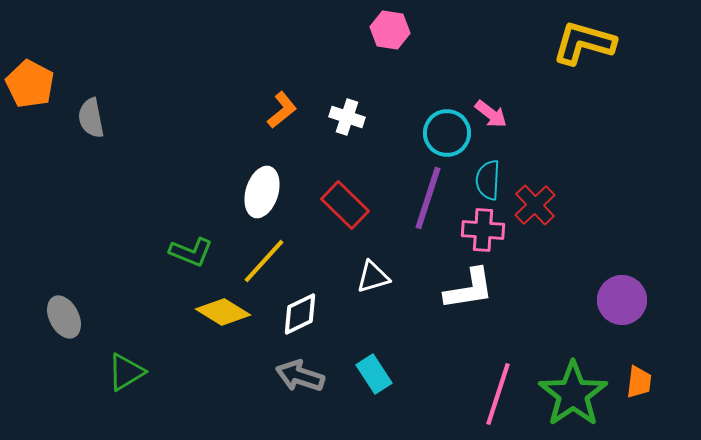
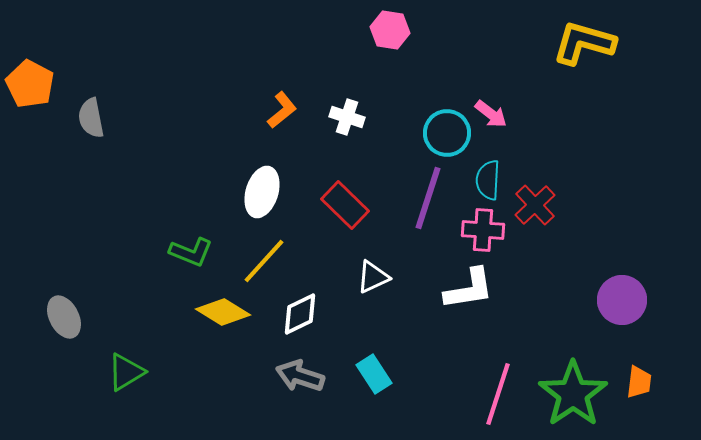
white triangle: rotated 9 degrees counterclockwise
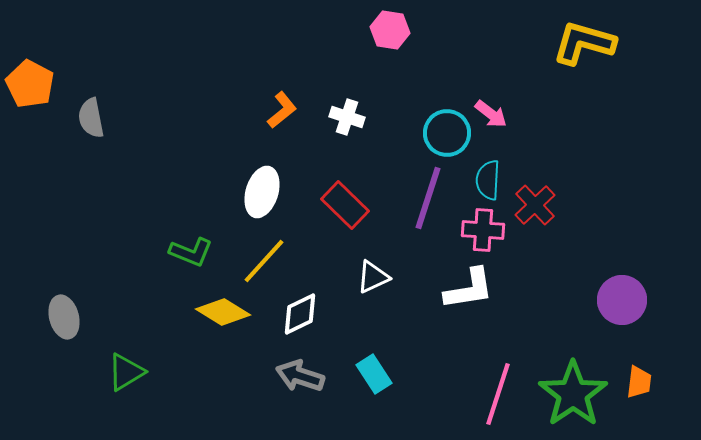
gray ellipse: rotated 12 degrees clockwise
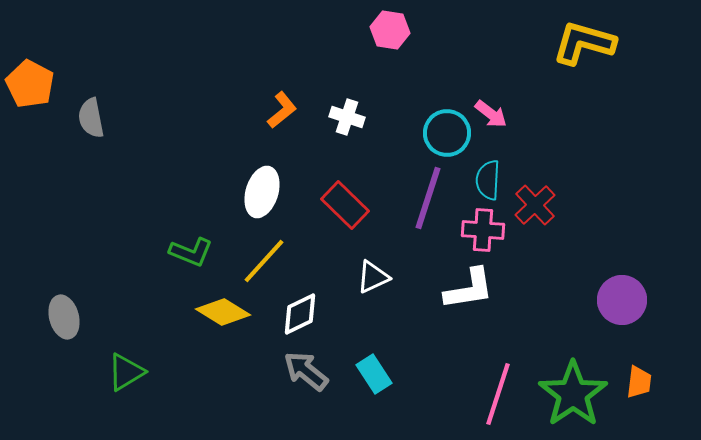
gray arrow: moved 6 px right, 5 px up; rotated 21 degrees clockwise
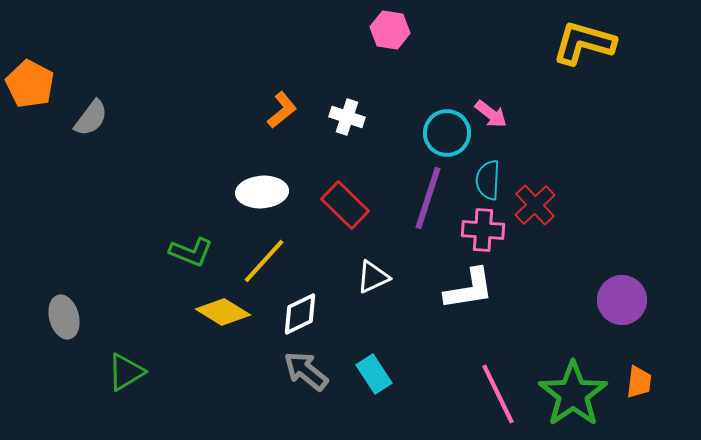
gray semicircle: rotated 132 degrees counterclockwise
white ellipse: rotated 69 degrees clockwise
pink line: rotated 44 degrees counterclockwise
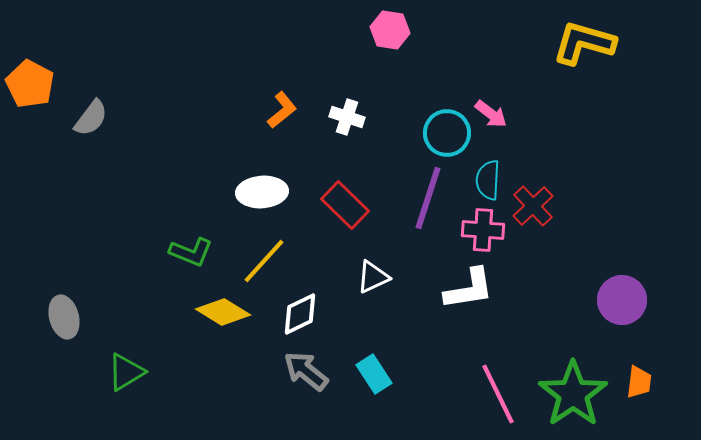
red cross: moved 2 px left, 1 px down
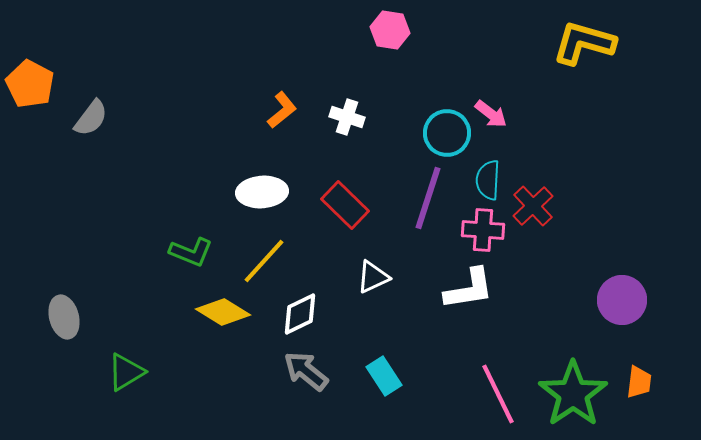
cyan rectangle: moved 10 px right, 2 px down
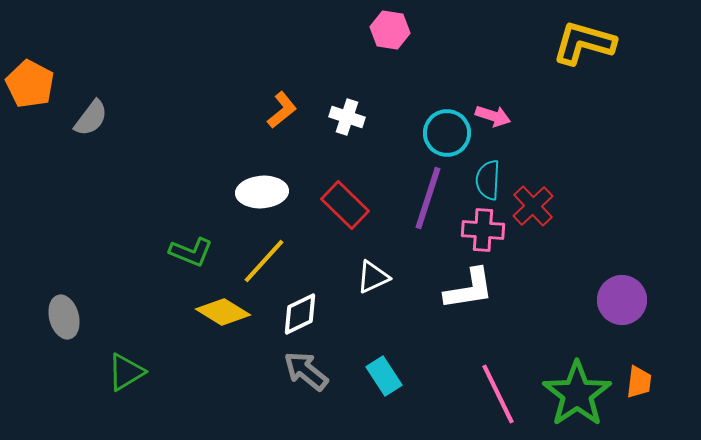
pink arrow: moved 2 px right, 2 px down; rotated 20 degrees counterclockwise
green star: moved 4 px right
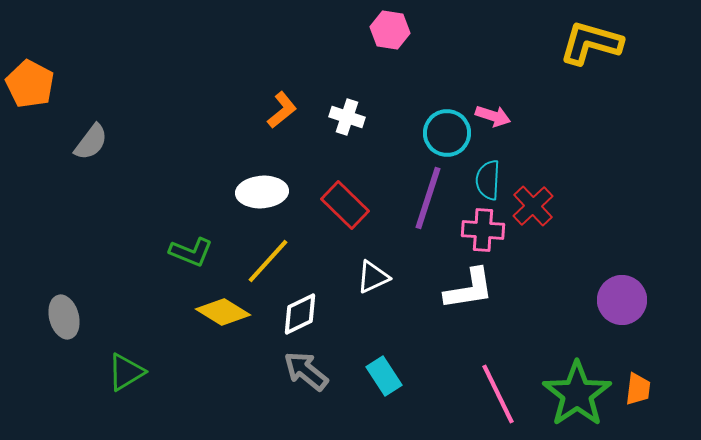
yellow L-shape: moved 7 px right
gray semicircle: moved 24 px down
yellow line: moved 4 px right
orange trapezoid: moved 1 px left, 7 px down
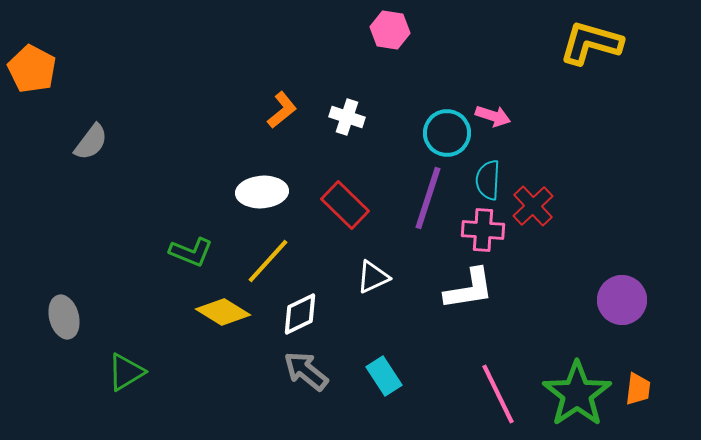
orange pentagon: moved 2 px right, 15 px up
